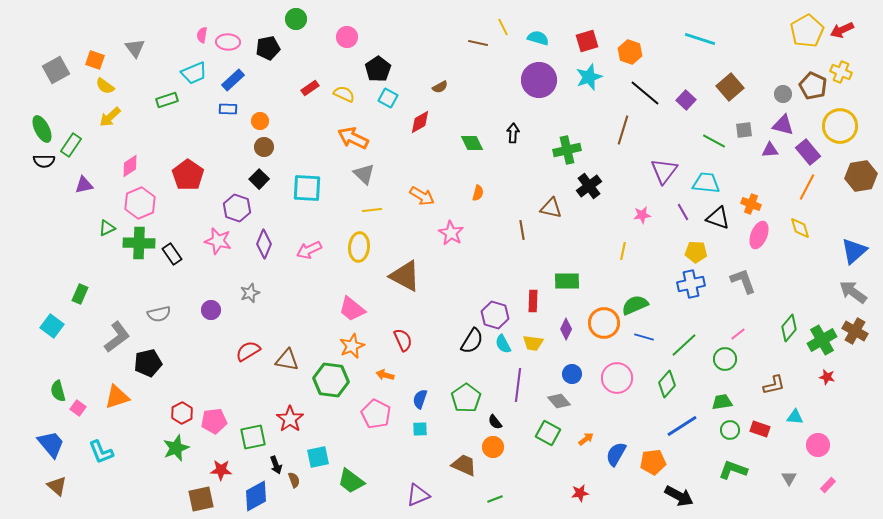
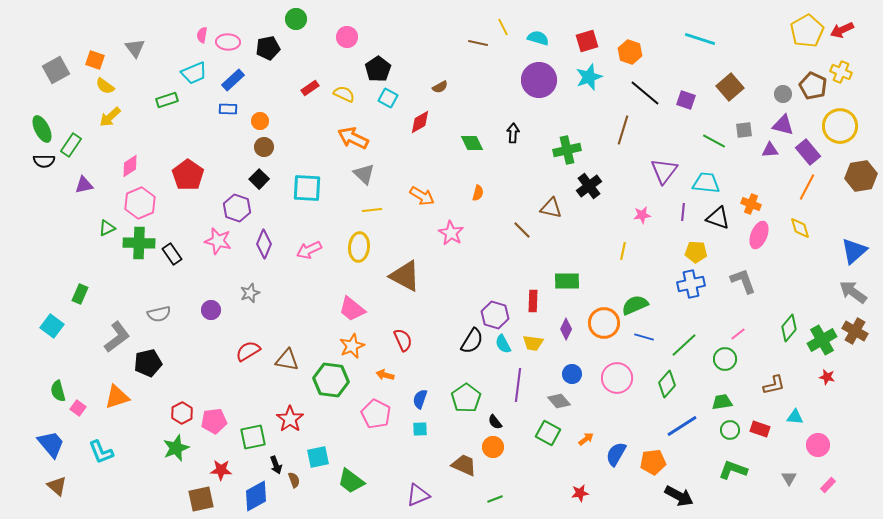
purple square at (686, 100): rotated 24 degrees counterclockwise
purple line at (683, 212): rotated 36 degrees clockwise
brown line at (522, 230): rotated 36 degrees counterclockwise
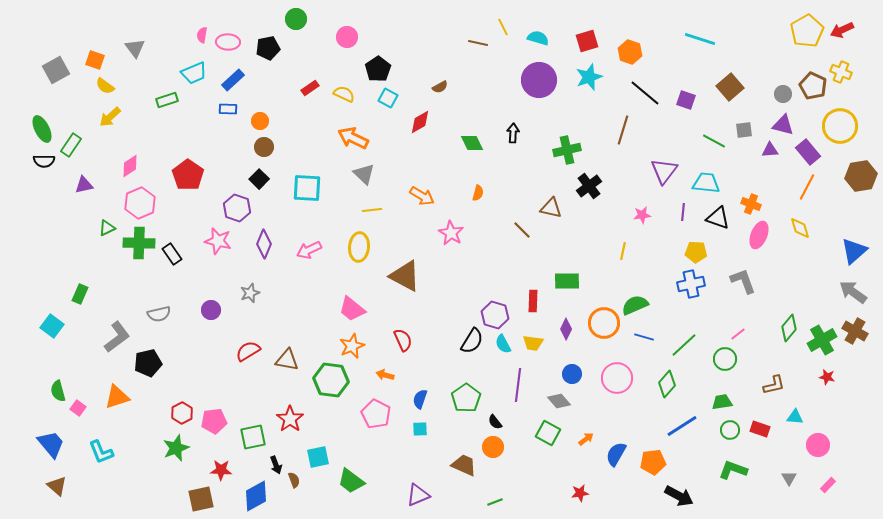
green line at (495, 499): moved 3 px down
